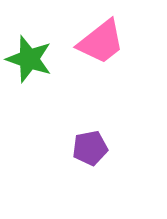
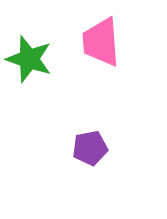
pink trapezoid: rotated 124 degrees clockwise
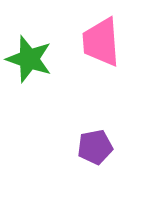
purple pentagon: moved 5 px right, 1 px up
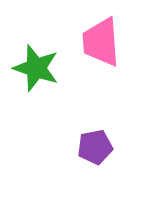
green star: moved 7 px right, 9 px down
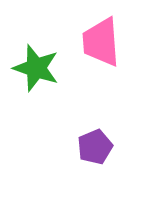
purple pentagon: rotated 12 degrees counterclockwise
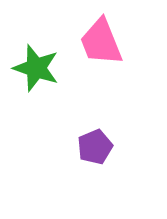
pink trapezoid: rotated 18 degrees counterclockwise
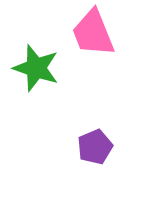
pink trapezoid: moved 8 px left, 9 px up
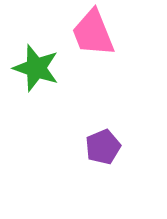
purple pentagon: moved 8 px right
